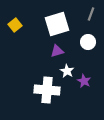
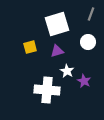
yellow square: moved 15 px right, 22 px down; rotated 24 degrees clockwise
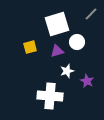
gray line: rotated 24 degrees clockwise
white circle: moved 11 px left
white star: rotated 24 degrees clockwise
purple star: moved 3 px right
white cross: moved 3 px right, 6 px down
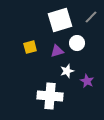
gray line: moved 3 px down
white square: moved 3 px right, 4 px up
white circle: moved 1 px down
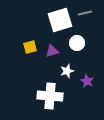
gray line: moved 6 px left, 4 px up; rotated 32 degrees clockwise
purple triangle: moved 5 px left
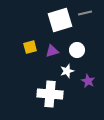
white circle: moved 7 px down
purple star: moved 1 px right
white cross: moved 2 px up
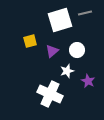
yellow square: moved 6 px up
purple triangle: rotated 24 degrees counterclockwise
white cross: rotated 20 degrees clockwise
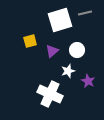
white star: moved 1 px right
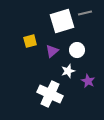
white square: moved 2 px right, 1 px down
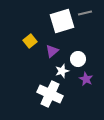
yellow square: rotated 24 degrees counterclockwise
white circle: moved 1 px right, 9 px down
white star: moved 6 px left
purple star: moved 2 px left, 2 px up
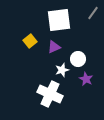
gray line: moved 8 px right; rotated 40 degrees counterclockwise
white square: moved 3 px left, 1 px up; rotated 10 degrees clockwise
purple triangle: moved 2 px right, 4 px up; rotated 16 degrees clockwise
white star: moved 1 px up
